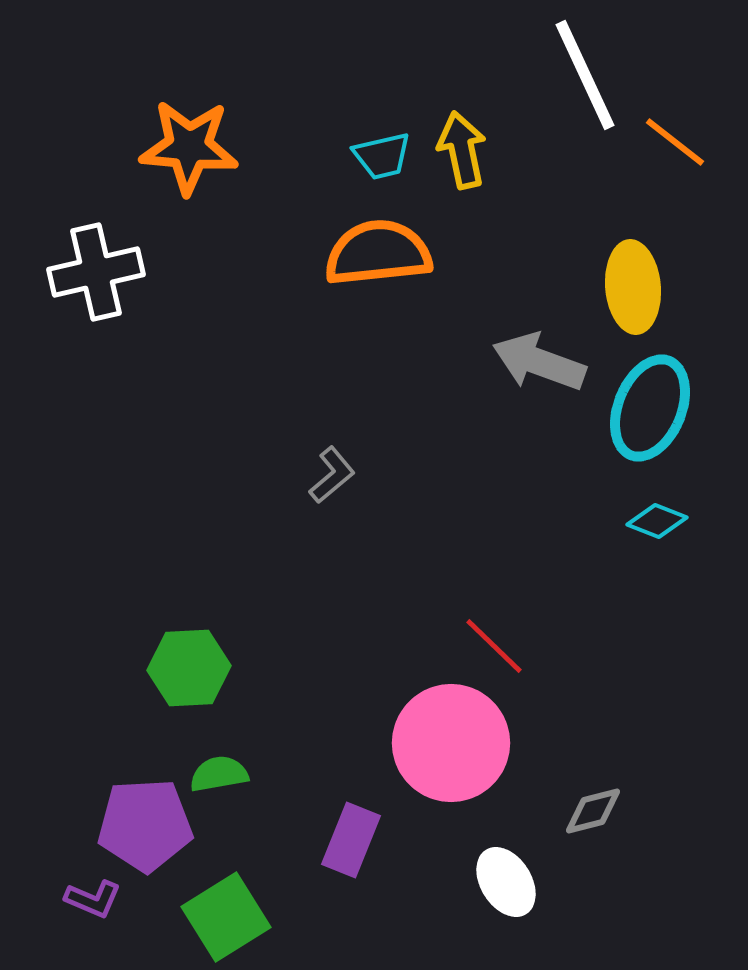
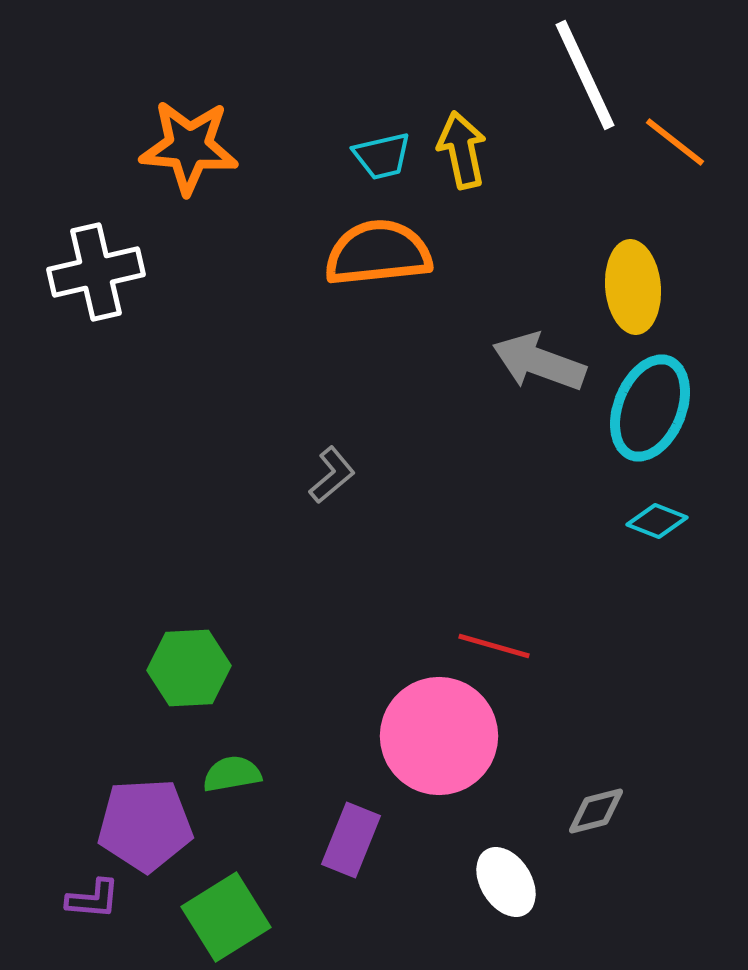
red line: rotated 28 degrees counterclockwise
pink circle: moved 12 px left, 7 px up
green semicircle: moved 13 px right
gray diamond: moved 3 px right
purple L-shape: rotated 18 degrees counterclockwise
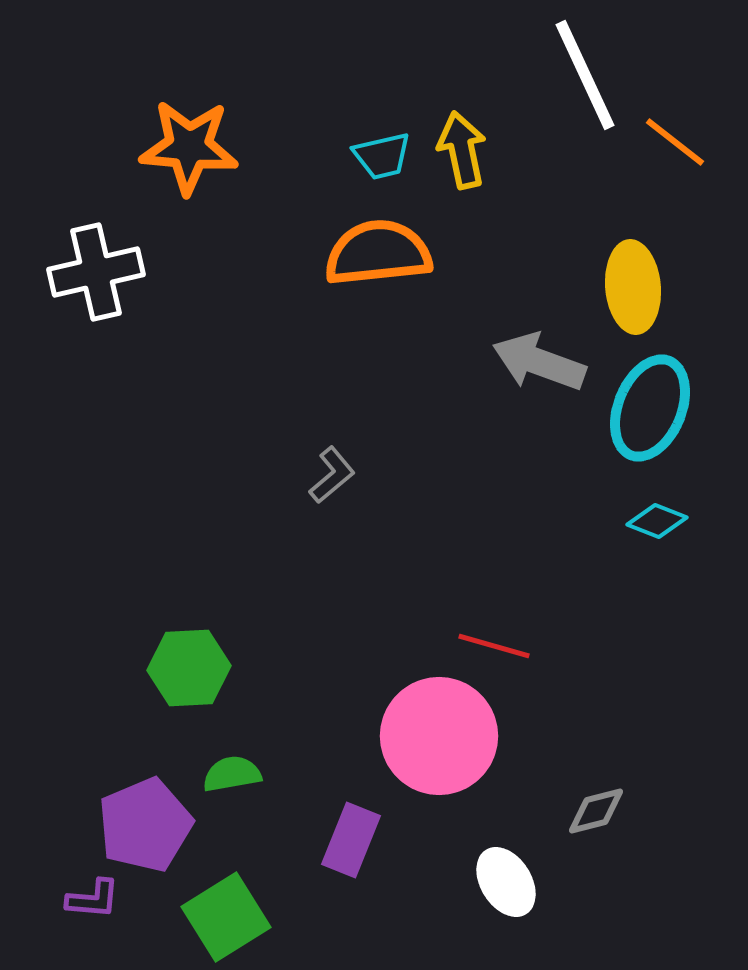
purple pentagon: rotated 20 degrees counterclockwise
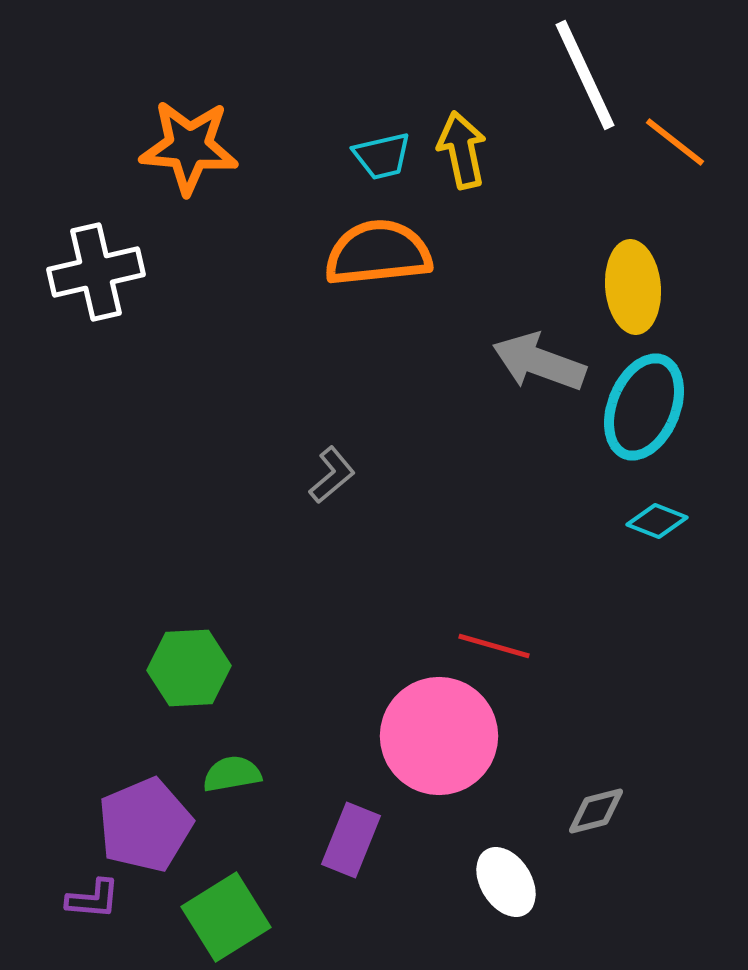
cyan ellipse: moved 6 px left, 1 px up
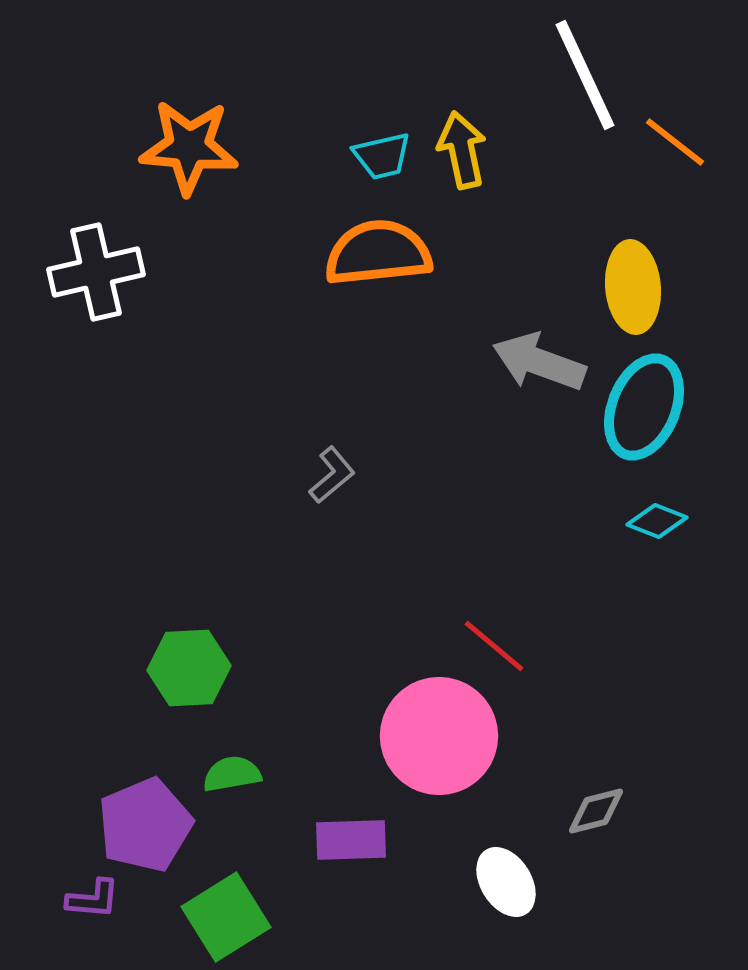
red line: rotated 24 degrees clockwise
purple rectangle: rotated 66 degrees clockwise
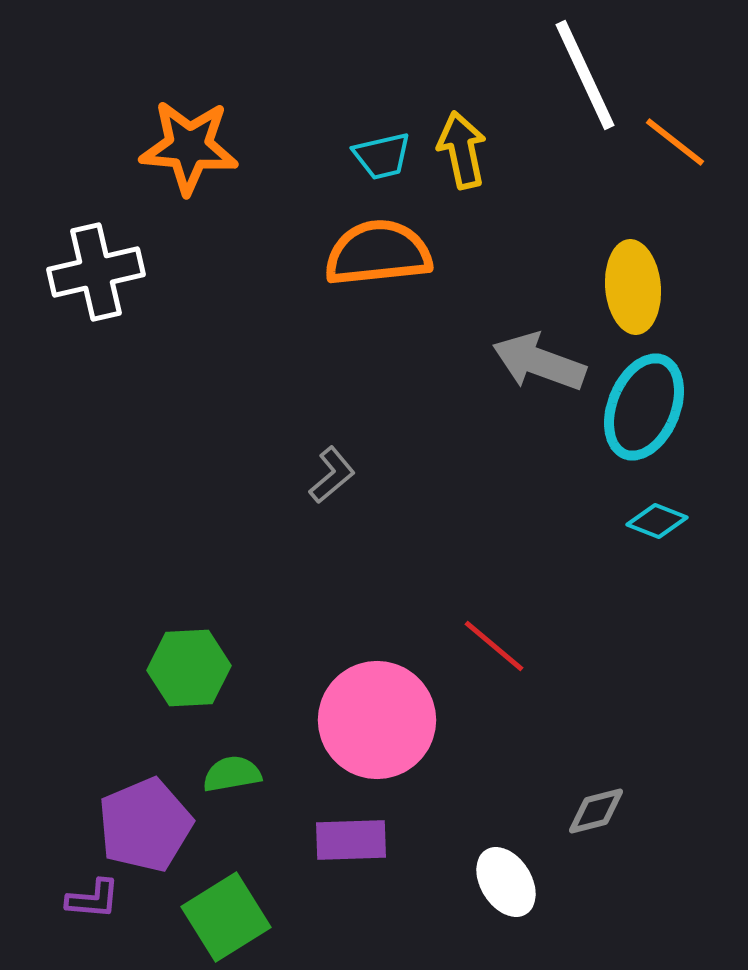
pink circle: moved 62 px left, 16 px up
